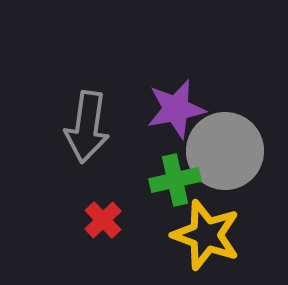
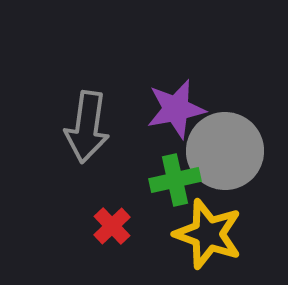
red cross: moved 9 px right, 6 px down
yellow star: moved 2 px right, 1 px up
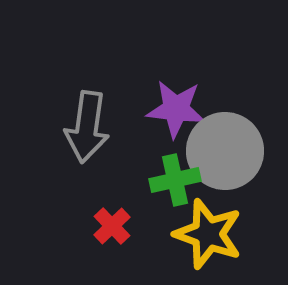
purple star: rotated 18 degrees clockwise
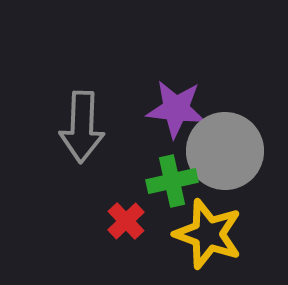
gray arrow: moved 5 px left; rotated 6 degrees counterclockwise
green cross: moved 3 px left, 1 px down
red cross: moved 14 px right, 5 px up
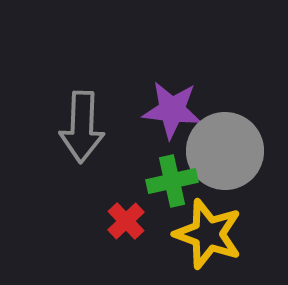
purple star: moved 4 px left, 1 px down
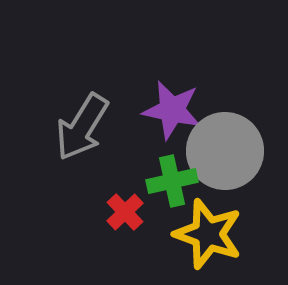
purple star: rotated 6 degrees clockwise
gray arrow: rotated 30 degrees clockwise
red cross: moved 1 px left, 9 px up
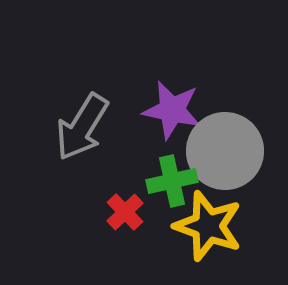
yellow star: moved 8 px up
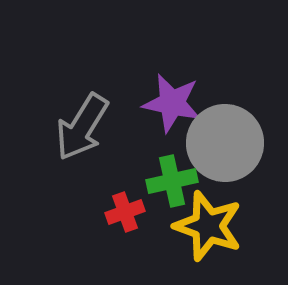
purple star: moved 7 px up
gray circle: moved 8 px up
red cross: rotated 24 degrees clockwise
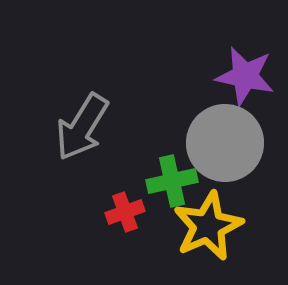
purple star: moved 73 px right, 27 px up
yellow star: rotated 28 degrees clockwise
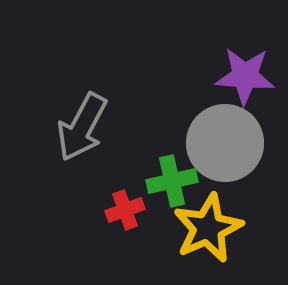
purple star: rotated 8 degrees counterclockwise
gray arrow: rotated 4 degrees counterclockwise
red cross: moved 2 px up
yellow star: moved 2 px down
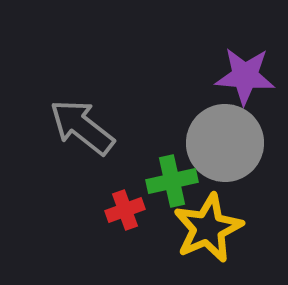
gray arrow: rotated 100 degrees clockwise
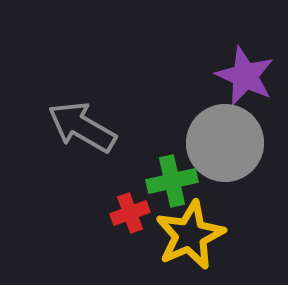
purple star: rotated 20 degrees clockwise
gray arrow: rotated 8 degrees counterclockwise
red cross: moved 5 px right, 3 px down
yellow star: moved 18 px left, 7 px down
